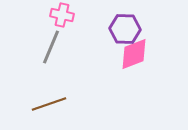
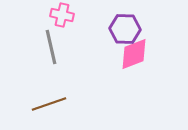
gray line: rotated 36 degrees counterclockwise
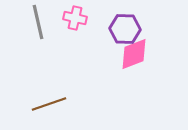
pink cross: moved 13 px right, 3 px down
gray line: moved 13 px left, 25 px up
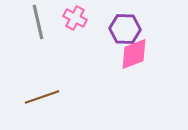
pink cross: rotated 15 degrees clockwise
brown line: moved 7 px left, 7 px up
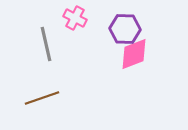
gray line: moved 8 px right, 22 px down
brown line: moved 1 px down
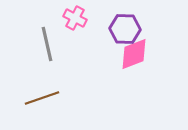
gray line: moved 1 px right
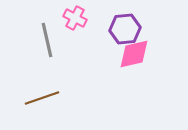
purple hexagon: rotated 8 degrees counterclockwise
gray line: moved 4 px up
pink diamond: rotated 8 degrees clockwise
